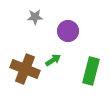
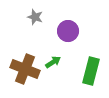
gray star: rotated 21 degrees clockwise
green arrow: moved 2 px down
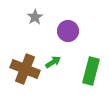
gray star: rotated 21 degrees clockwise
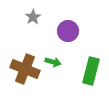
gray star: moved 2 px left
green arrow: rotated 49 degrees clockwise
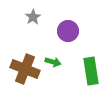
green rectangle: rotated 24 degrees counterclockwise
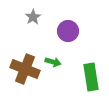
green rectangle: moved 6 px down
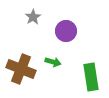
purple circle: moved 2 px left
brown cross: moved 4 px left
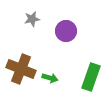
gray star: moved 1 px left, 2 px down; rotated 21 degrees clockwise
green arrow: moved 3 px left, 16 px down
green rectangle: rotated 28 degrees clockwise
